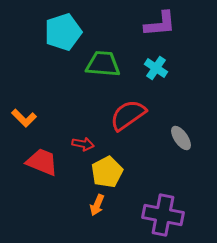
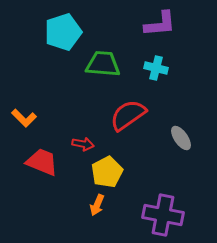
cyan cross: rotated 20 degrees counterclockwise
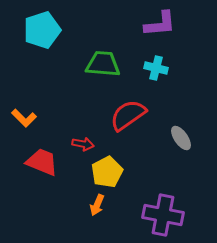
cyan pentagon: moved 21 px left, 2 px up
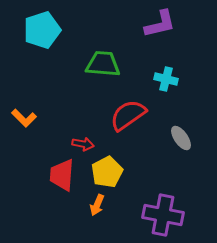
purple L-shape: rotated 8 degrees counterclockwise
cyan cross: moved 10 px right, 11 px down
red trapezoid: moved 20 px right, 13 px down; rotated 108 degrees counterclockwise
